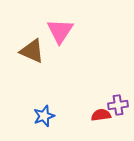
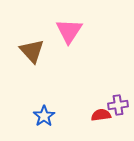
pink triangle: moved 9 px right
brown triangle: rotated 24 degrees clockwise
blue star: rotated 15 degrees counterclockwise
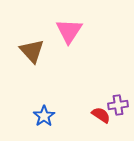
red semicircle: rotated 42 degrees clockwise
